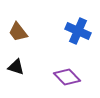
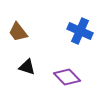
blue cross: moved 2 px right
black triangle: moved 11 px right
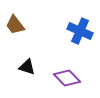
brown trapezoid: moved 3 px left, 7 px up
purple diamond: moved 1 px down
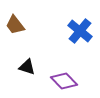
blue cross: rotated 15 degrees clockwise
purple diamond: moved 3 px left, 3 px down
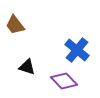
blue cross: moved 3 px left, 19 px down
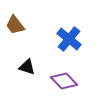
blue cross: moved 8 px left, 11 px up
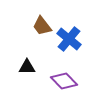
brown trapezoid: moved 27 px right, 1 px down
black triangle: rotated 18 degrees counterclockwise
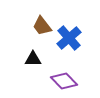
blue cross: moved 1 px up; rotated 10 degrees clockwise
black triangle: moved 6 px right, 8 px up
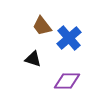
black triangle: rotated 18 degrees clockwise
purple diamond: moved 3 px right; rotated 44 degrees counterclockwise
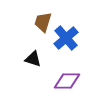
brown trapezoid: moved 1 px right, 4 px up; rotated 55 degrees clockwise
blue cross: moved 3 px left
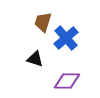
black triangle: moved 2 px right
